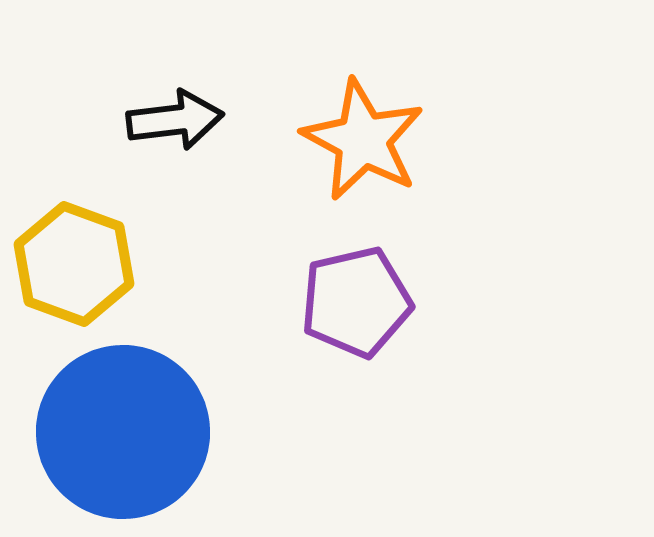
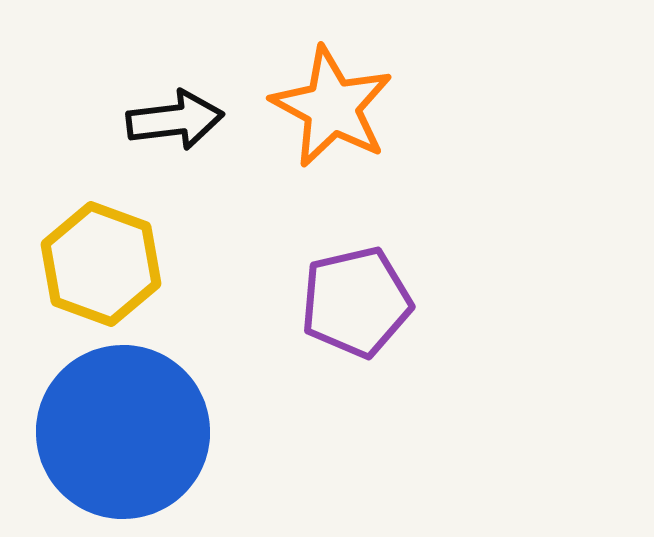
orange star: moved 31 px left, 33 px up
yellow hexagon: moved 27 px right
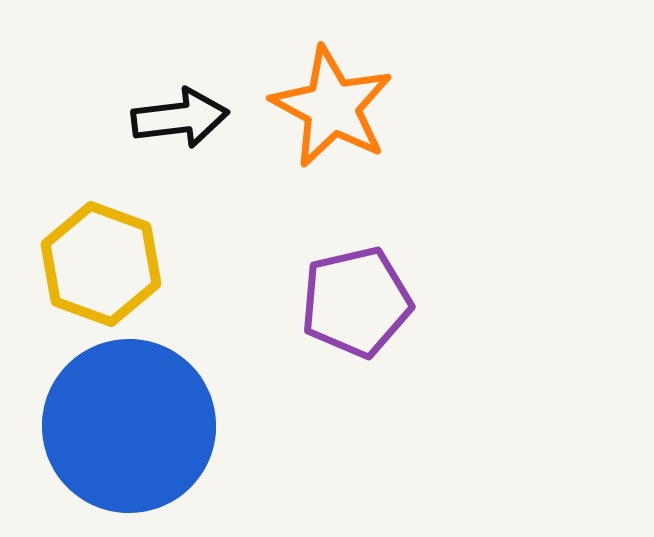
black arrow: moved 5 px right, 2 px up
blue circle: moved 6 px right, 6 px up
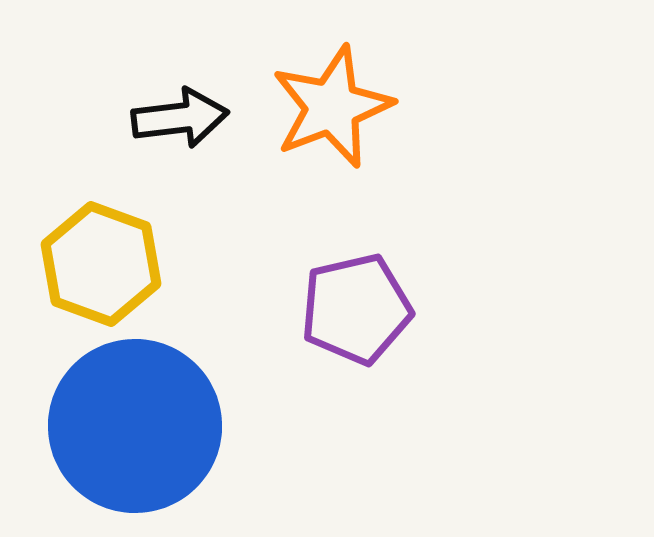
orange star: rotated 23 degrees clockwise
purple pentagon: moved 7 px down
blue circle: moved 6 px right
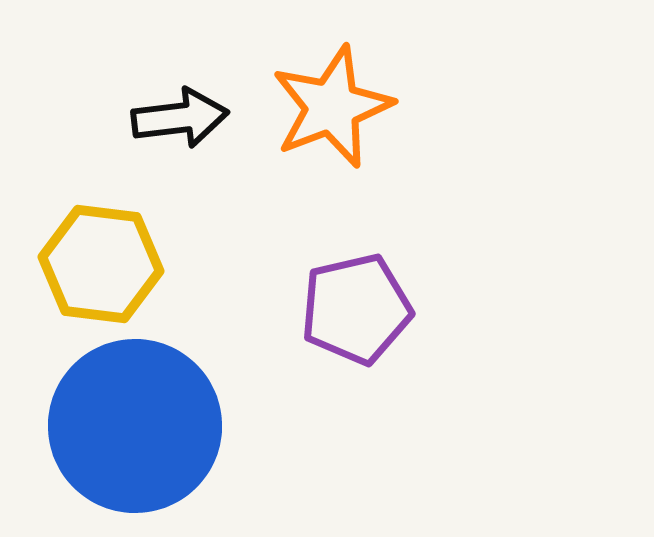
yellow hexagon: rotated 13 degrees counterclockwise
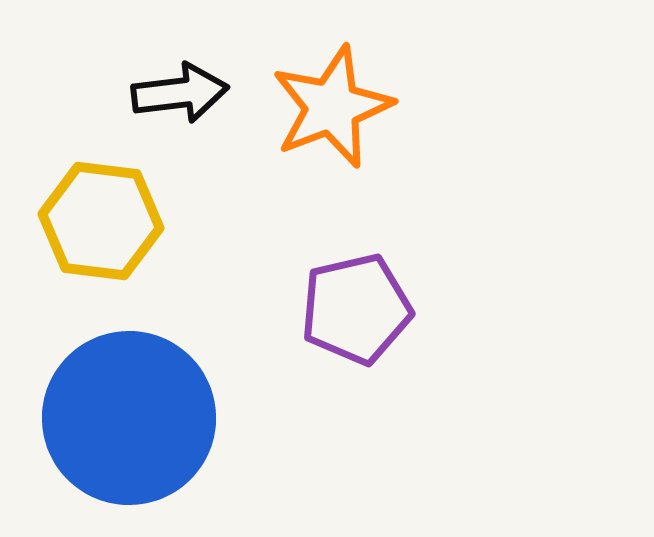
black arrow: moved 25 px up
yellow hexagon: moved 43 px up
blue circle: moved 6 px left, 8 px up
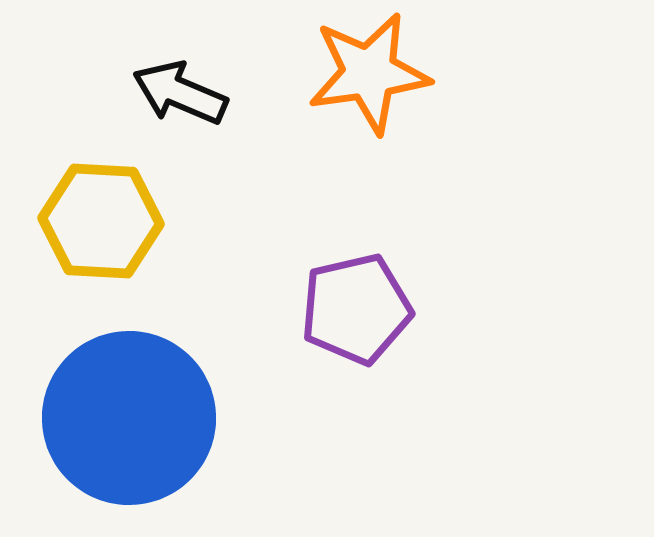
black arrow: rotated 150 degrees counterclockwise
orange star: moved 37 px right, 34 px up; rotated 13 degrees clockwise
yellow hexagon: rotated 4 degrees counterclockwise
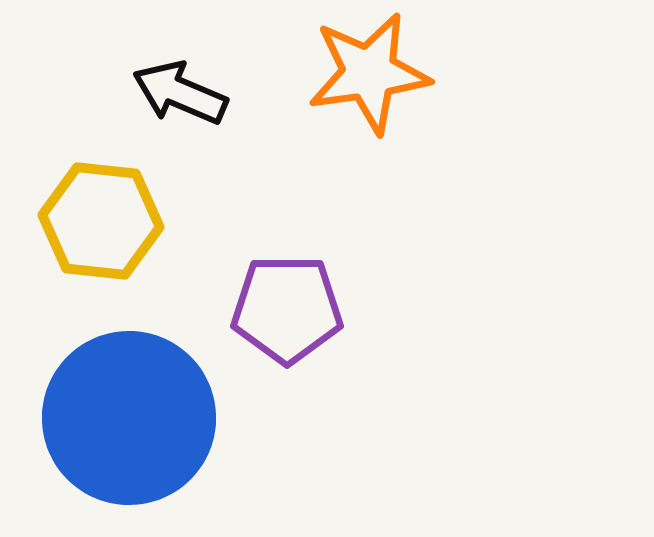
yellow hexagon: rotated 3 degrees clockwise
purple pentagon: moved 69 px left; rotated 13 degrees clockwise
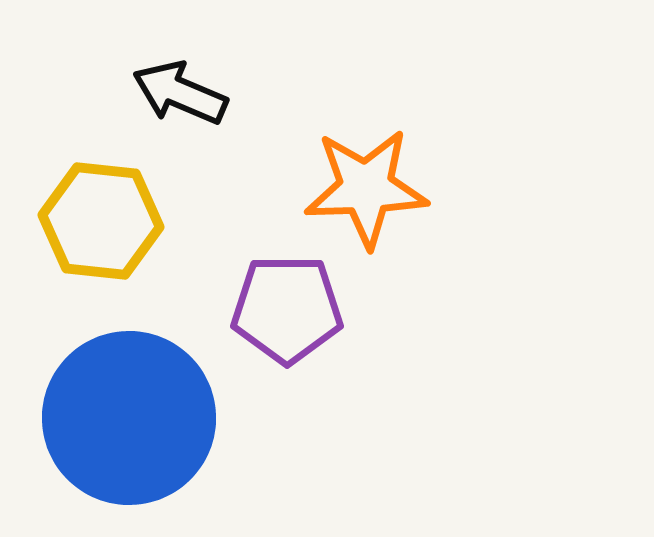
orange star: moved 3 px left, 115 px down; rotated 6 degrees clockwise
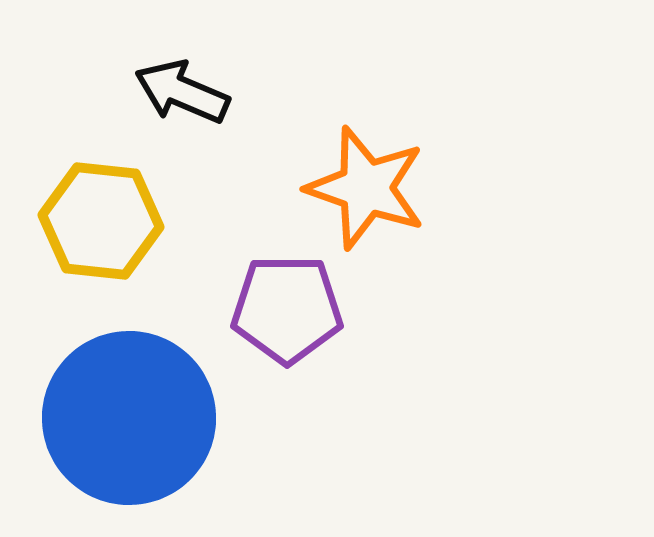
black arrow: moved 2 px right, 1 px up
orange star: rotated 21 degrees clockwise
